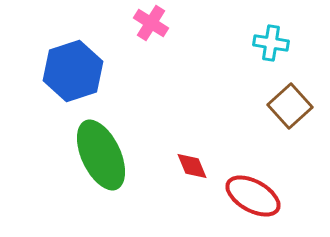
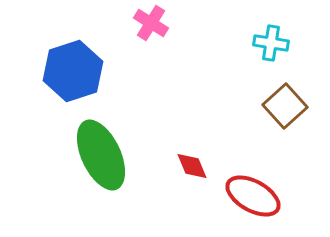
brown square: moved 5 px left
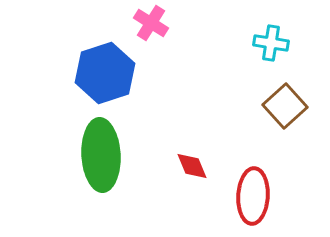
blue hexagon: moved 32 px right, 2 px down
green ellipse: rotated 22 degrees clockwise
red ellipse: rotated 64 degrees clockwise
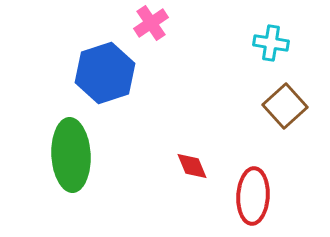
pink cross: rotated 24 degrees clockwise
green ellipse: moved 30 px left
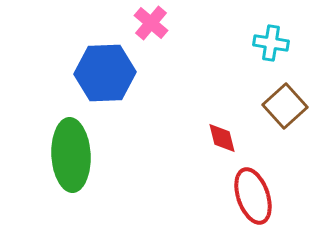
pink cross: rotated 16 degrees counterclockwise
blue hexagon: rotated 16 degrees clockwise
red diamond: moved 30 px right, 28 px up; rotated 8 degrees clockwise
red ellipse: rotated 22 degrees counterclockwise
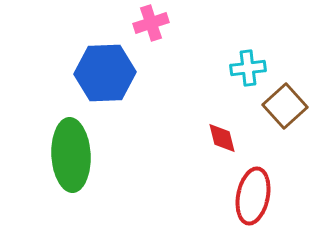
pink cross: rotated 32 degrees clockwise
cyan cross: moved 23 px left, 25 px down; rotated 16 degrees counterclockwise
red ellipse: rotated 30 degrees clockwise
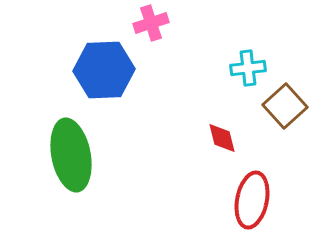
blue hexagon: moved 1 px left, 3 px up
green ellipse: rotated 8 degrees counterclockwise
red ellipse: moved 1 px left, 4 px down
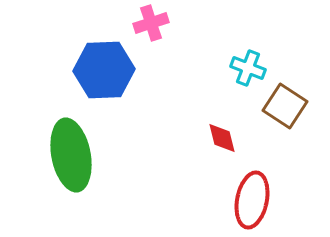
cyan cross: rotated 28 degrees clockwise
brown square: rotated 15 degrees counterclockwise
